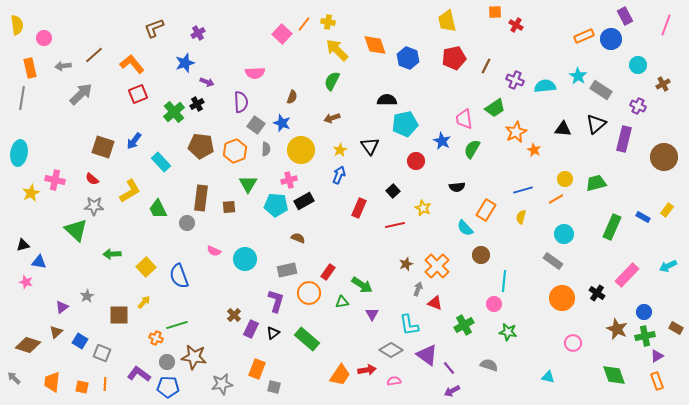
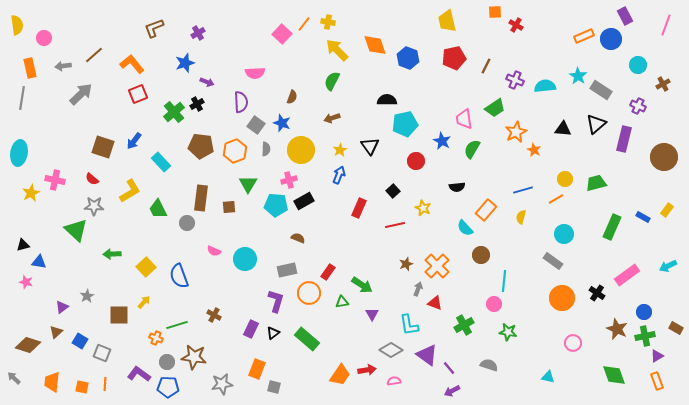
orange rectangle at (486, 210): rotated 10 degrees clockwise
pink rectangle at (627, 275): rotated 10 degrees clockwise
brown cross at (234, 315): moved 20 px left; rotated 16 degrees counterclockwise
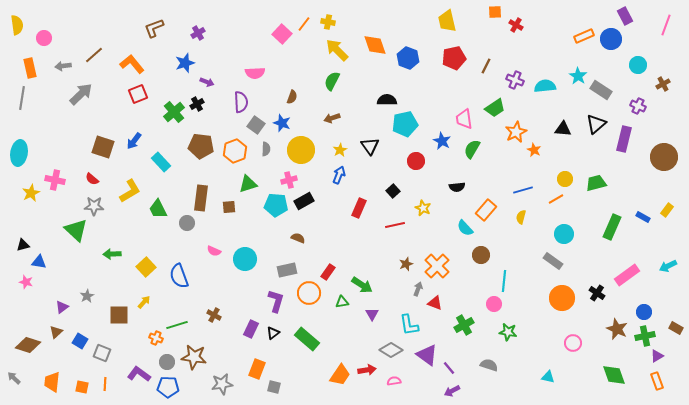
green triangle at (248, 184): rotated 42 degrees clockwise
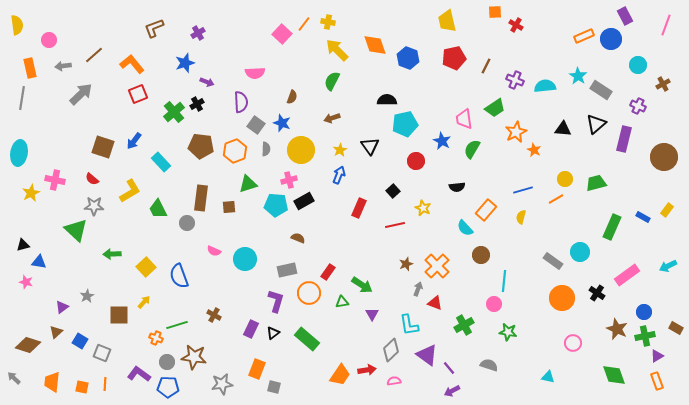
pink circle at (44, 38): moved 5 px right, 2 px down
cyan circle at (564, 234): moved 16 px right, 18 px down
gray diamond at (391, 350): rotated 75 degrees counterclockwise
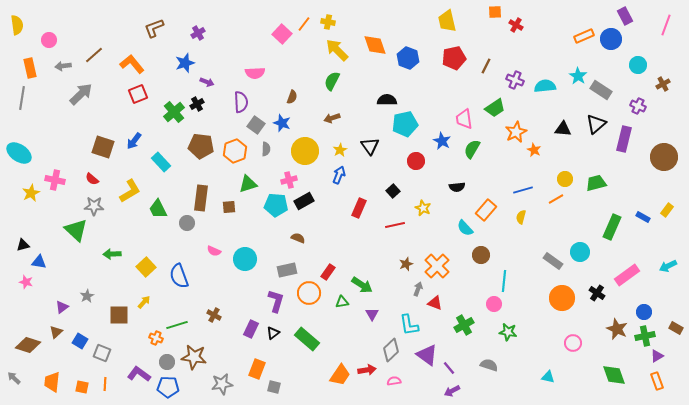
yellow circle at (301, 150): moved 4 px right, 1 px down
cyan ellipse at (19, 153): rotated 65 degrees counterclockwise
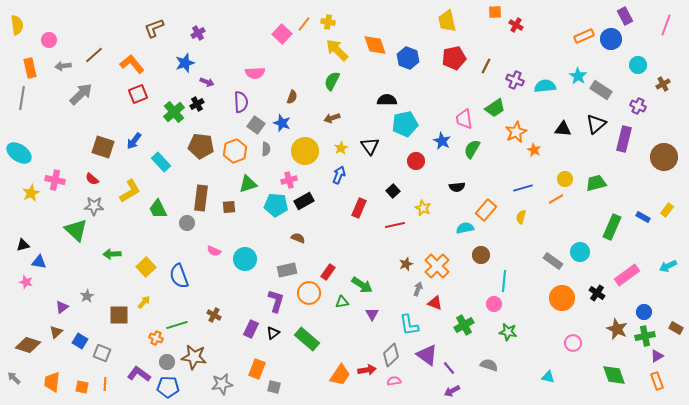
yellow star at (340, 150): moved 1 px right, 2 px up
blue line at (523, 190): moved 2 px up
cyan semicircle at (465, 228): rotated 120 degrees clockwise
gray diamond at (391, 350): moved 5 px down
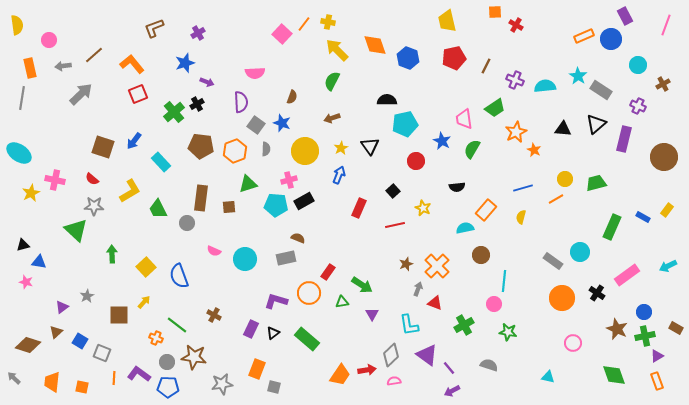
green arrow at (112, 254): rotated 90 degrees clockwise
gray rectangle at (287, 270): moved 1 px left, 12 px up
purple L-shape at (276, 301): rotated 90 degrees counterclockwise
green line at (177, 325): rotated 55 degrees clockwise
orange line at (105, 384): moved 9 px right, 6 px up
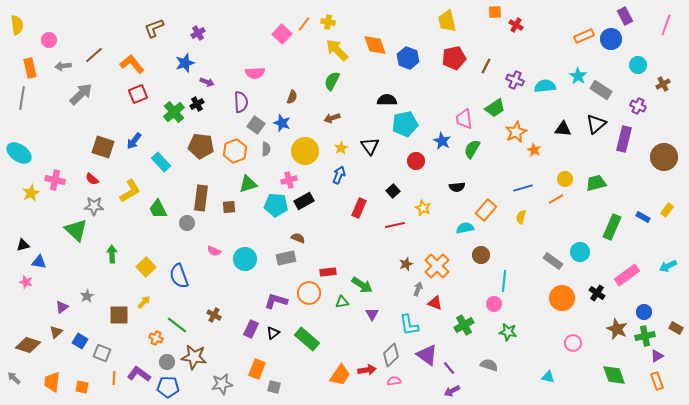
red rectangle at (328, 272): rotated 49 degrees clockwise
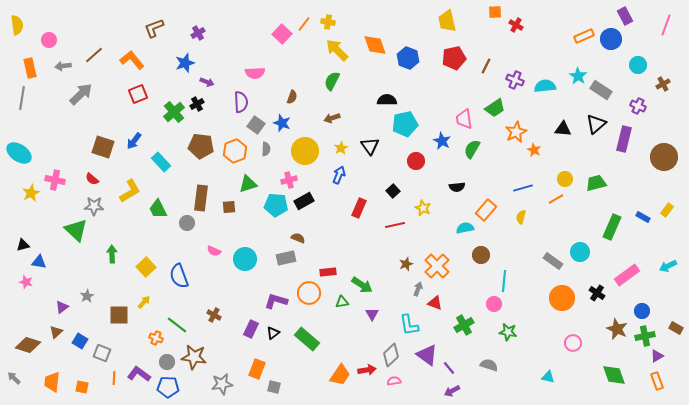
orange L-shape at (132, 64): moved 4 px up
blue circle at (644, 312): moved 2 px left, 1 px up
